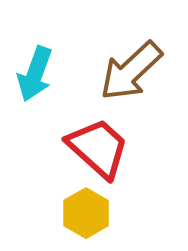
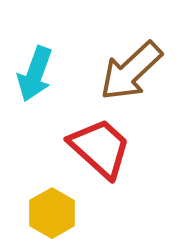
red trapezoid: moved 2 px right
yellow hexagon: moved 34 px left
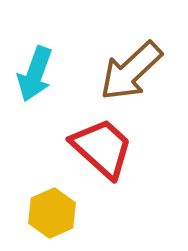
red trapezoid: moved 2 px right
yellow hexagon: rotated 6 degrees clockwise
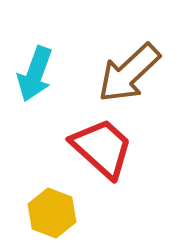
brown arrow: moved 2 px left, 2 px down
yellow hexagon: rotated 15 degrees counterclockwise
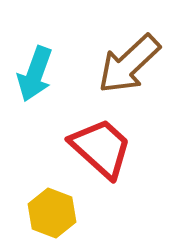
brown arrow: moved 9 px up
red trapezoid: moved 1 px left
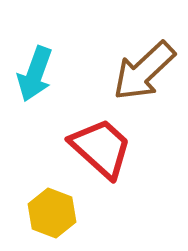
brown arrow: moved 15 px right, 7 px down
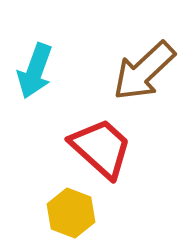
cyan arrow: moved 3 px up
yellow hexagon: moved 19 px right
